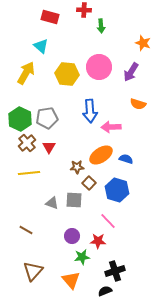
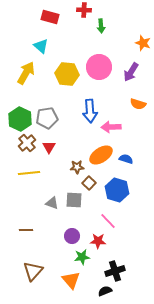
brown line: rotated 32 degrees counterclockwise
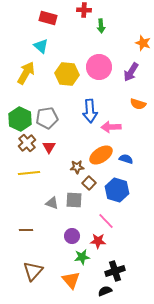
red rectangle: moved 2 px left, 1 px down
pink line: moved 2 px left
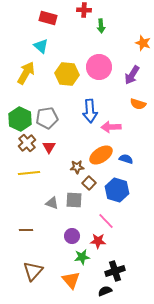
purple arrow: moved 1 px right, 3 px down
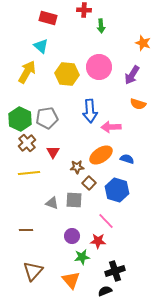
yellow arrow: moved 1 px right, 1 px up
red triangle: moved 4 px right, 5 px down
blue semicircle: moved 1 px right
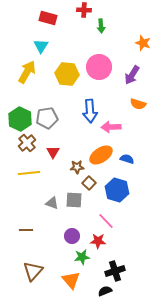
cyan triangle: rotated 21 degrees clockwise
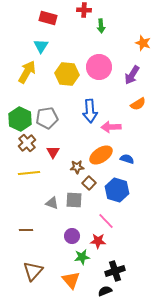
orange semicircle: rotated 49 degrees counterclockwise
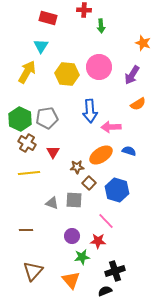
brown cross: rotated 18 degrees counterclockwise
blue semicircle: moved 2 px right, 8 px up
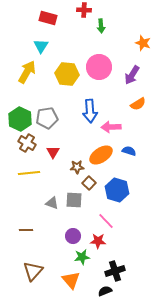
purple circle: moved 1 px right
